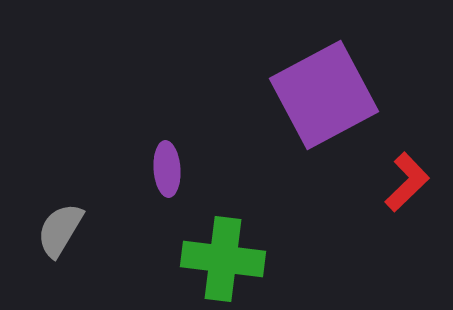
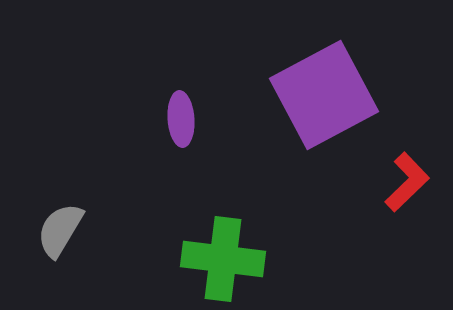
purple ellipse: moved 14 px right, 50 px up
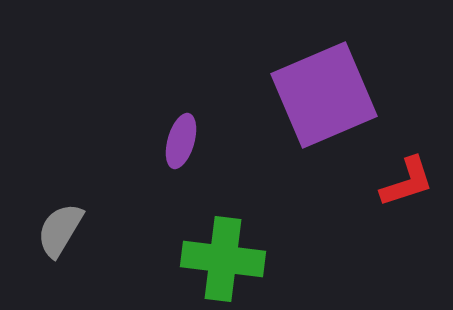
purple square: rotated 5 degrees clockwise
purple ellipse: moved 22 px down; rotated 20 degrees clockwise
red L-shape: rotated 26 degrees clockwise
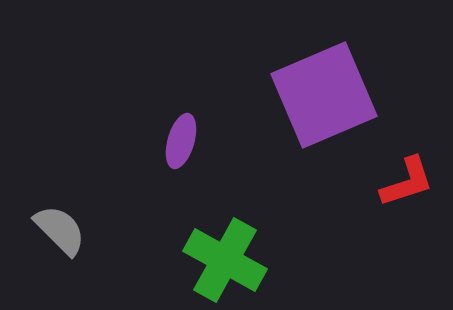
gray semicircle: rotated 104 degrees clockwise
green cross: moved 2 px right, 1 px down; rotated 22 degrees clockwise
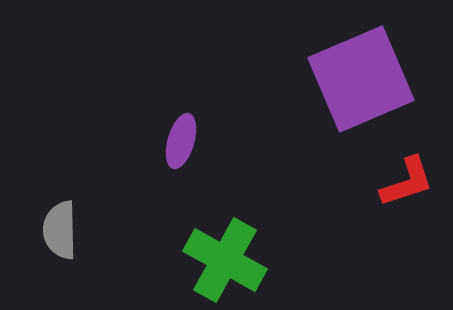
purple square: moved 37 px right, 16 px up
gray semicircle: rotated 136 degrees counterclockwise
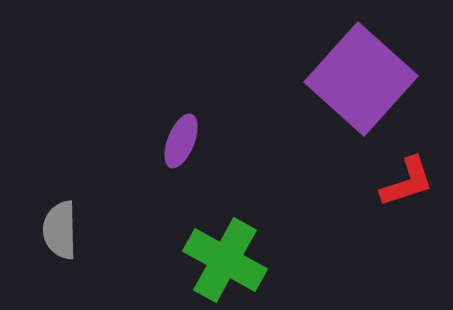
purple square: rotated 25 degrees counterclockwise
purple ellipse: rotated 6 degrees clockwise
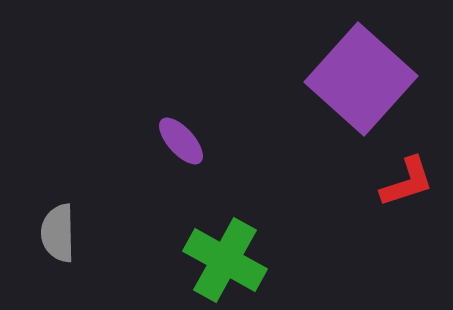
purple ellipse: rotated 64 degrees counterclockwise
gray semicircle: moved 2 px left, 3 px down
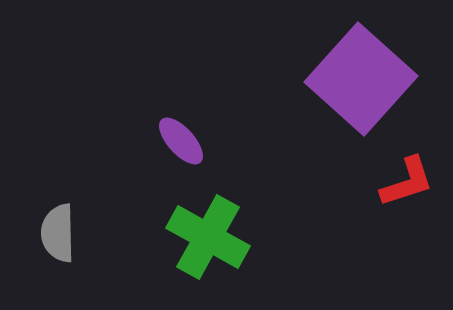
green cross: moved 17 px left, 23 px up
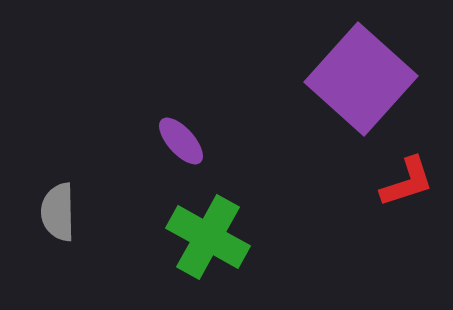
gray semicircle: moved 21 px up
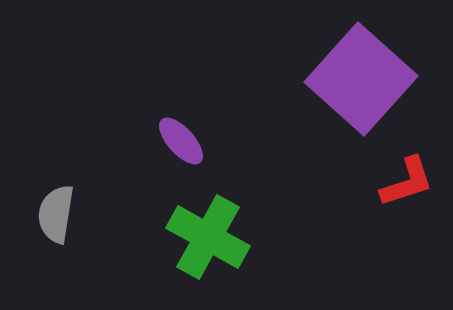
gray semicircle: moved 2 px left, 2 px down; rotated 10 degrees clockwise
